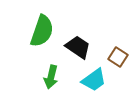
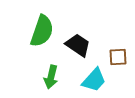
black trapezoid: moved 2 px up
brown square: rotated 36 degrees counterclockwise
cyan trapezoid: rotated 12 degrees counterclockwise
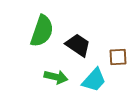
green arrow: moved 5 px right; rotated 90 degrees counterclockwise
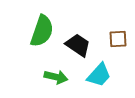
brown square: moved 18 px up
cyan trapezoid: moved 5 px right, 5 px up
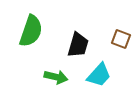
green semicircle: moved 11 px left
brown square: moved 3 px right; rotated 24 degrees clockwise
black trapezoid: rotated 72 degrees clockwise
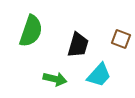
green arrow: moved 1 px left, 2 px down
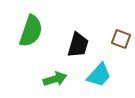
green arrow: rotated 30 degrees counterclockwise
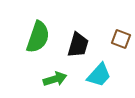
green semicircle: moved 7 px right, 6 px down
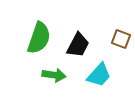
green semicircle: moved 1 px right, 1 px down
black trapezoid: rotated 12 degrees clockwise
green arrow: moved 1 px left, 4 px up; rotated 25 degrees clockwise
